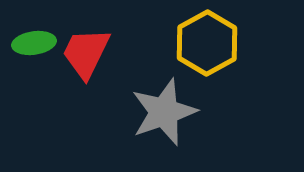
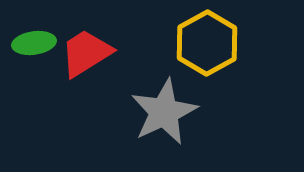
red trapezoid: rotated 32 degrees clockwise
gray star: rotated 6 degrees counterclockwise
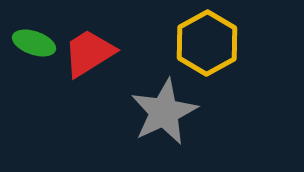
green ellipse: rotated 27 degrees clockwise
red trapezoid: moved 3 px right
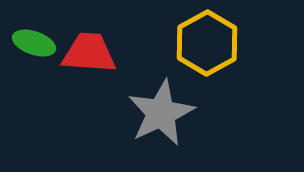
red trapezoid: rotated 36 degrees clockwise
gray star: moved 3 px left, 1 px down
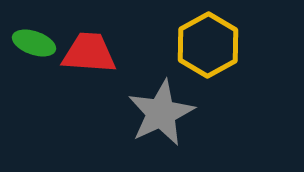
yellow hexagon: moved 1 px right, 2 px down
